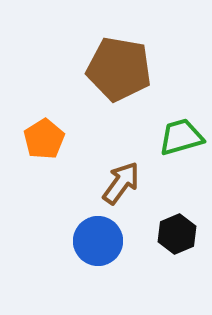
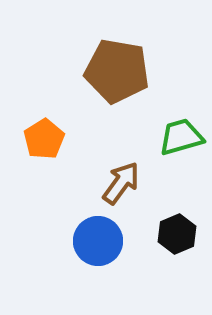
brown pentagon: moved 2 px left, 2 px down
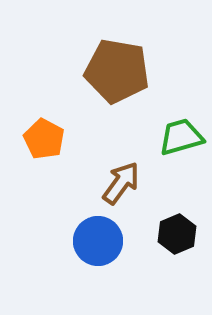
orange pentagon: rotated 12 degrees counterclockwise
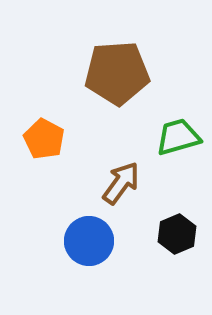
brown pentagon: moved 2 px down; rotated 14 degrees counterclockwise
green trapezoid: moved 3 px left
blue circle: moved 9 px left
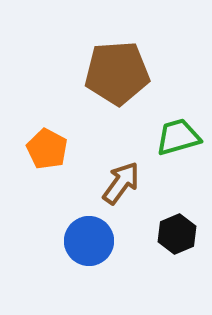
orange pentagon: moved 3 px right, 10 px down
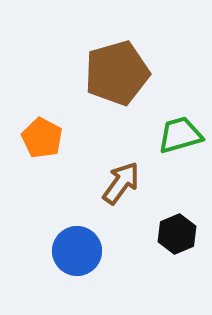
brown pentagon: rotated 12 degrees counterclockwise
green trapezoid: moved 2 px right, 2 px up
orange pentagon: moved 5 px left, 11 px up
blue circle: moved 12 px left, 10 px down
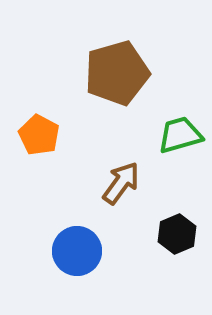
orange pentagon: moved 3 px left, 3 px up
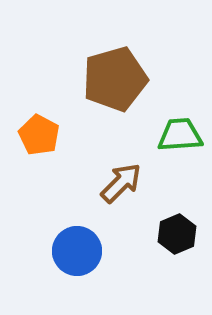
brown pentagon: moved 2 px left, 6 px down
green trapezoid: rotated 12 degrees clockwise
brown arrow: rotated 9 degrees clockwise
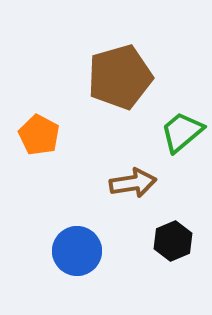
brown pentagon: moved 5 px right, 2 px up
green trapezoid: moved 2 px right, 3 px up; rotated 36 degrees counterclockwise
brown arrow: moved 12 px right; rotated 36 degrees clockwise
black hexagon: moved 4 px left, 7 px down
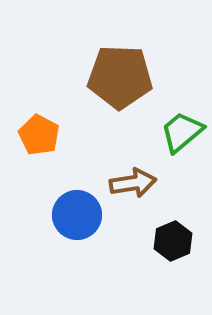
brown pentagon: rotated 18 degrees clockwise
blue circle: moved 36 px up
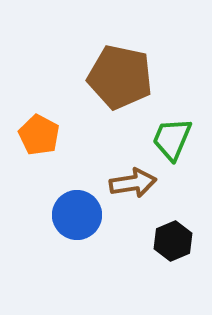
brown pentagon: rotated 10 degrees clockwise
green trapezoid: moved 10 px left, 7 px down; rotated 27 degrees counterclockwise
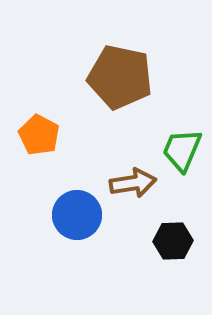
green trapezoid: moved 10 px right, 11 px down
black hexagon: rotated 21 degrees clockwise
